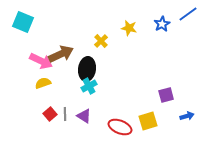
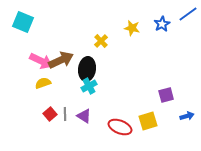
yellow star: moved 3 px right
brown arrow: moved 6 px down
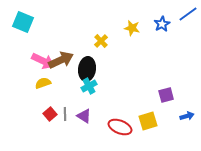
pink arrow: moved 2 px right
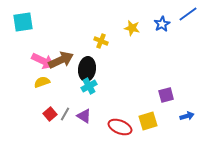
cyan square: rotated 30 degrees counterclockwise
yellow cross: rotated 24 degrees counterclockwise
yellow semicircle: moved 1 px left, 1 px up
gray line: rotated 32 degrees clockwise
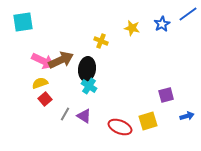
yellow semicircle: moved 2 px left, 1 px down
cyan cross: rotated 28 degrees counterclockwise
red square: moved 5 px left, 15 px up
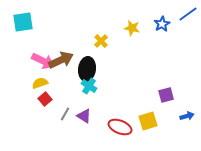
yellow cross: rotated 24 degrees clockwise
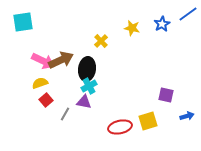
cyan cross: rotated 28 degrees clockwise
purple square: rotated 28 degrees clockwise
red square: moved 1 px right, 1 px down
purple triangle: moved 14 px up; rotated 21 degrees counterclockwise
red ellipse: rotated 35 degrees counterclockwise
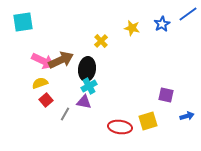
red ellipse: rotated 20 degrees clockwise
